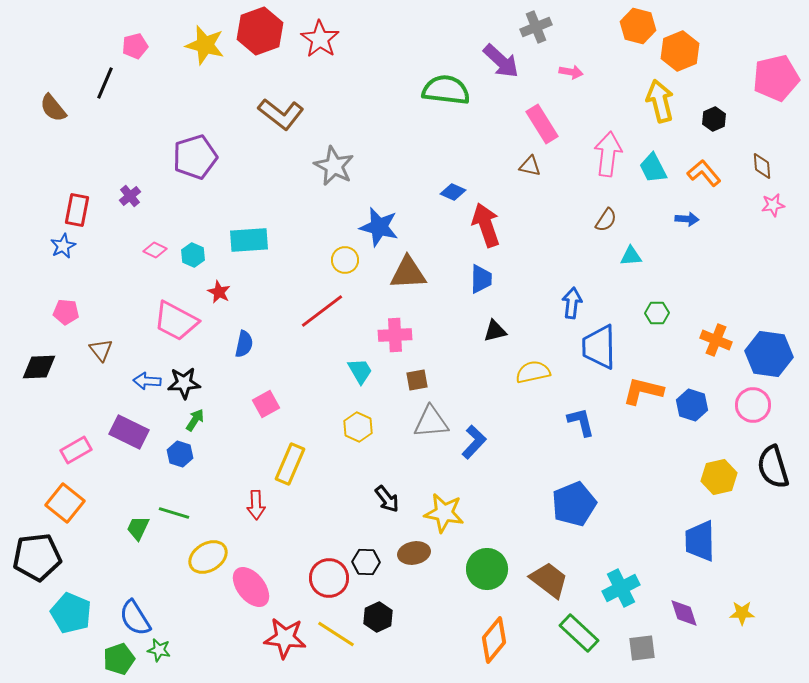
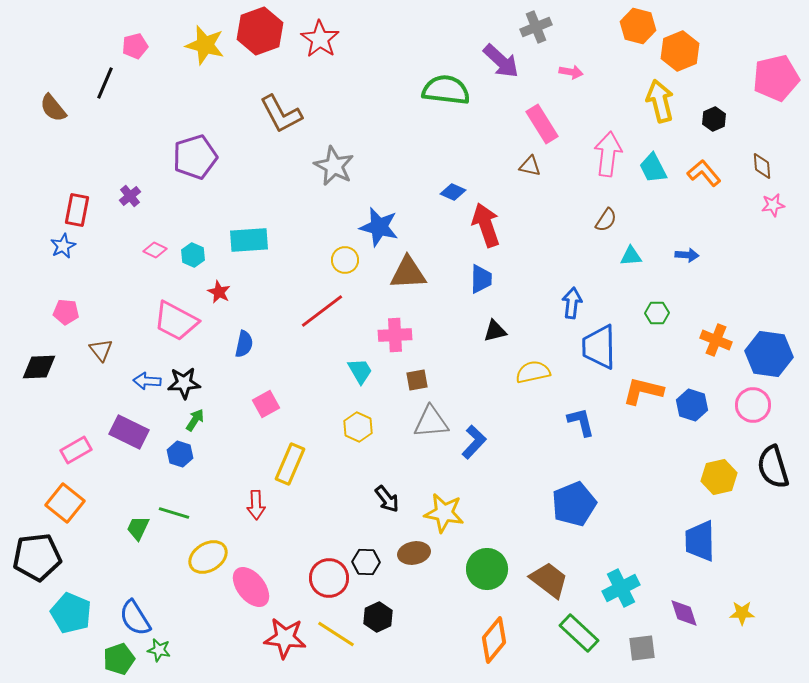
brown L-shape at (281, 114): rotated 24 degrees clockwise
blue arrow at (687, 219): moved 36 px down
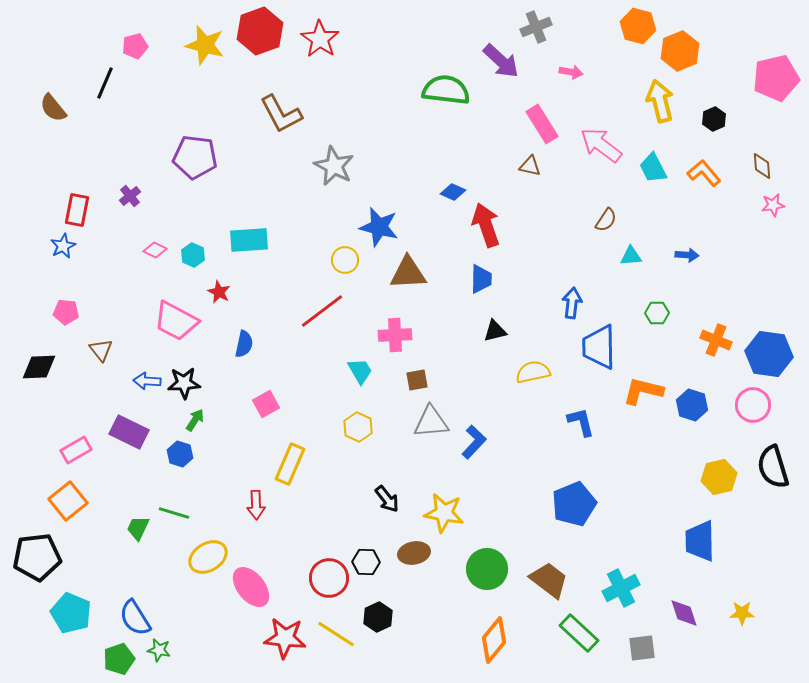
pink arrow at (608, 154): moved 7 px left, 9 px up; rotated 60 degrees counterclockwise
purple pentagon at (195, 157): rotated 24 degrees clockwise
orange square at (65, 503): moved 3 px right, 2 px up; rotated 12 degrees clockwise
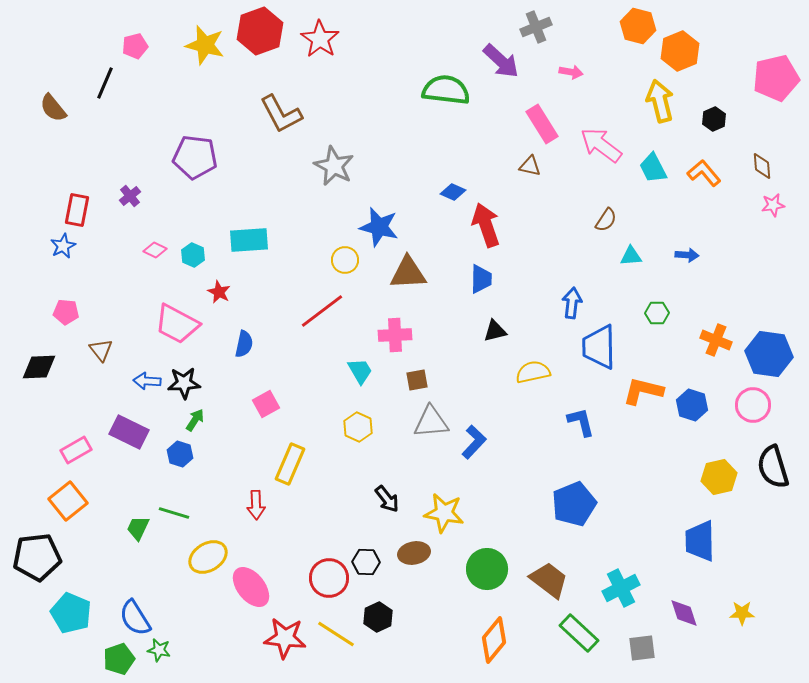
pink trapezoid at (176, 321): moved 1 px right, 3 px down
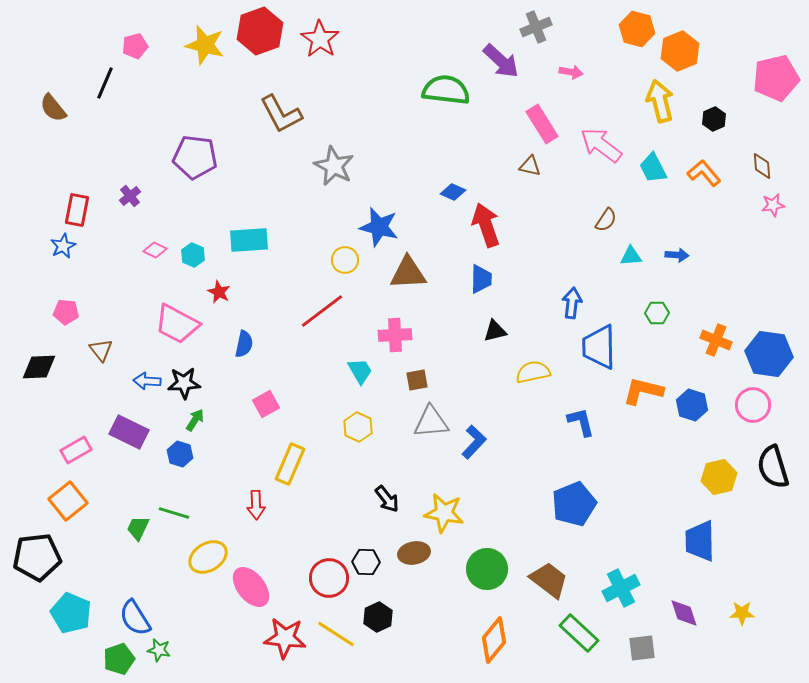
orange hexagon at (638, 26): moved 1 px left, 3 px down
blue arrow at (687, 255): moved 10 px left
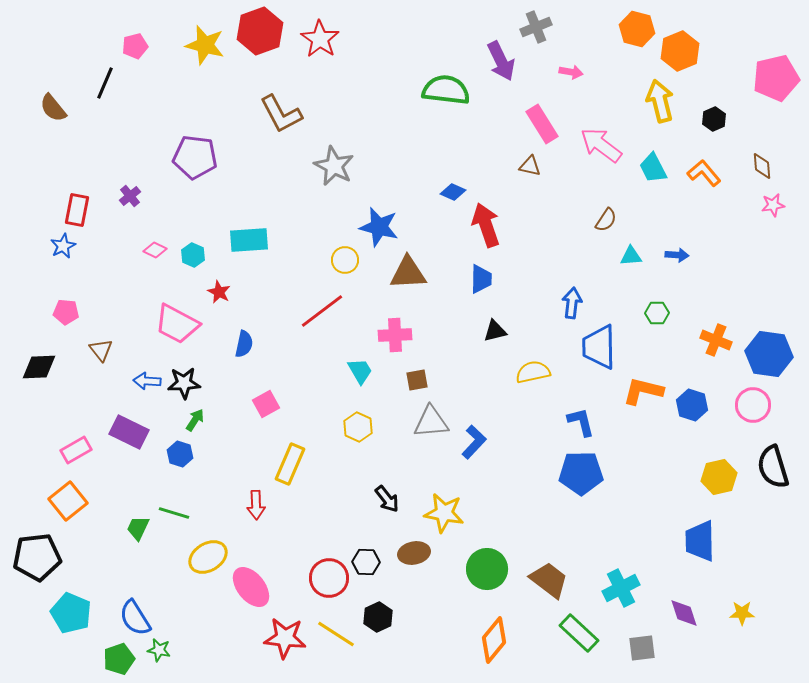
purple arrow at (501, 61): rotated 21 degrees clockwise
blue pentagon at (574, 504): moved 7 px right, 31 px up; rotated 21 degrees clockwise
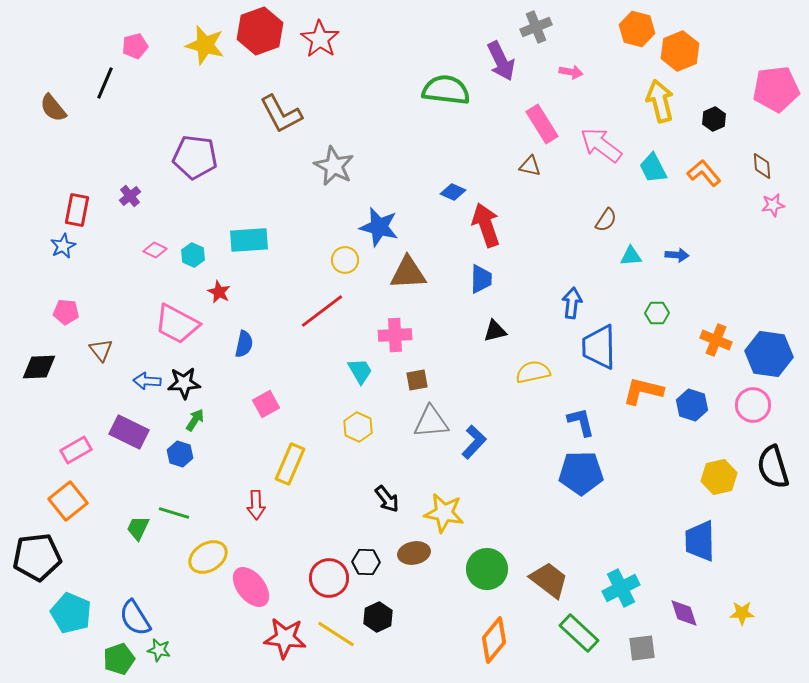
pink pentagon at (776, 78): moved 11 px down; rotated 6 degrees clockwise
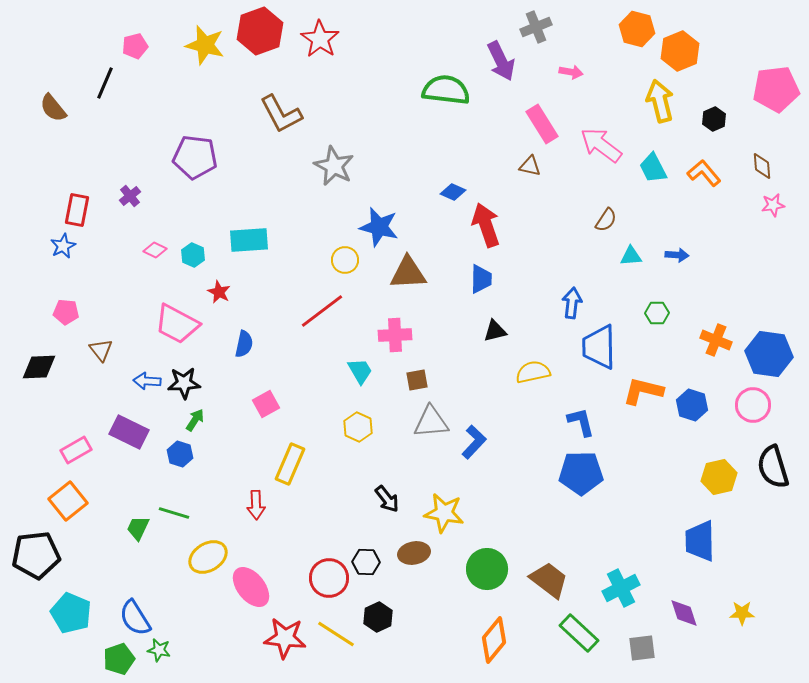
black pentagon at (37, 557): moved 1 px left, 2 px up
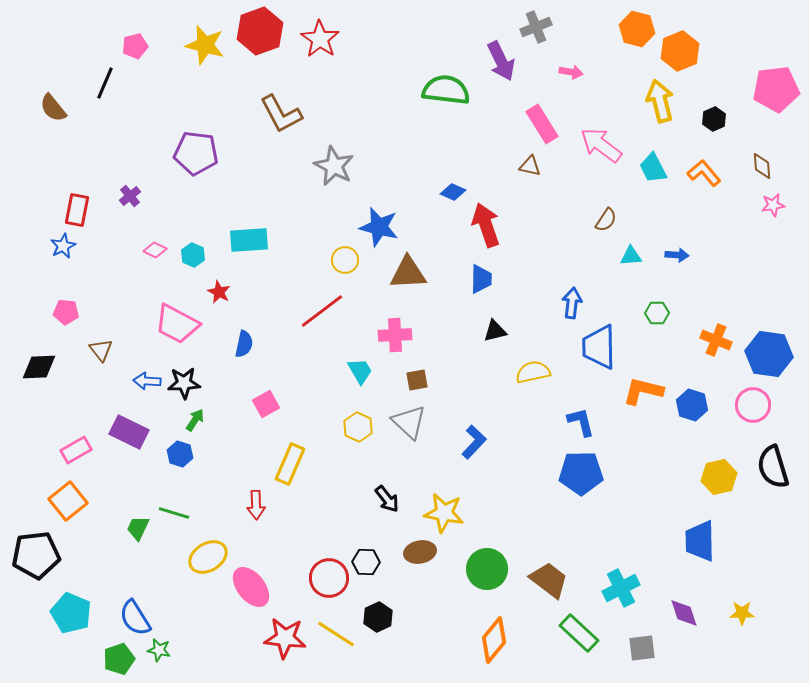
purple pentagon at (195, 157): moved 1 px right, 4 px up
gray triangle at (431, 422): moved 22 px left; rotated 48 degrees clockwise
brown ellipse at (414, 553): moved 6 px right, 1 px up
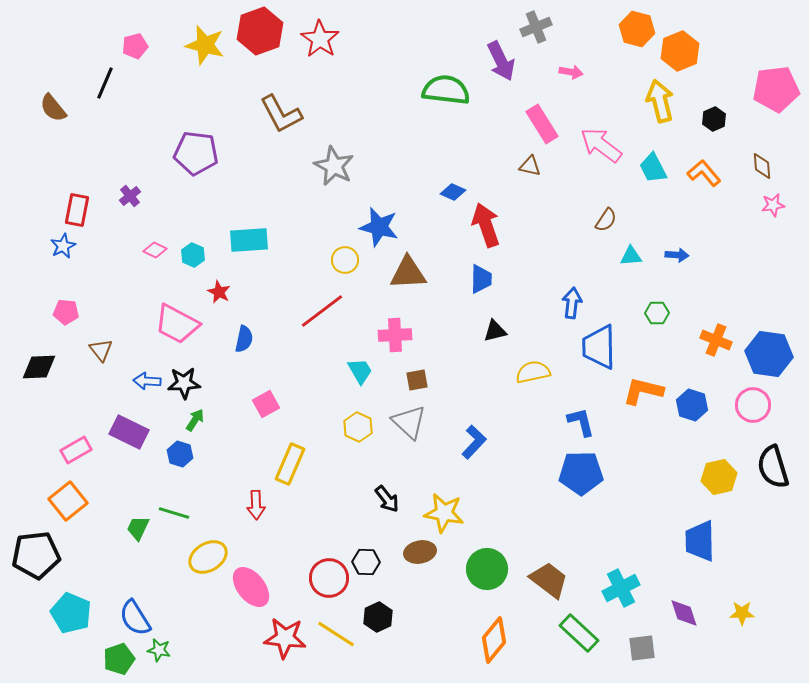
blue semicircle at (244, 344): moved 5 px up
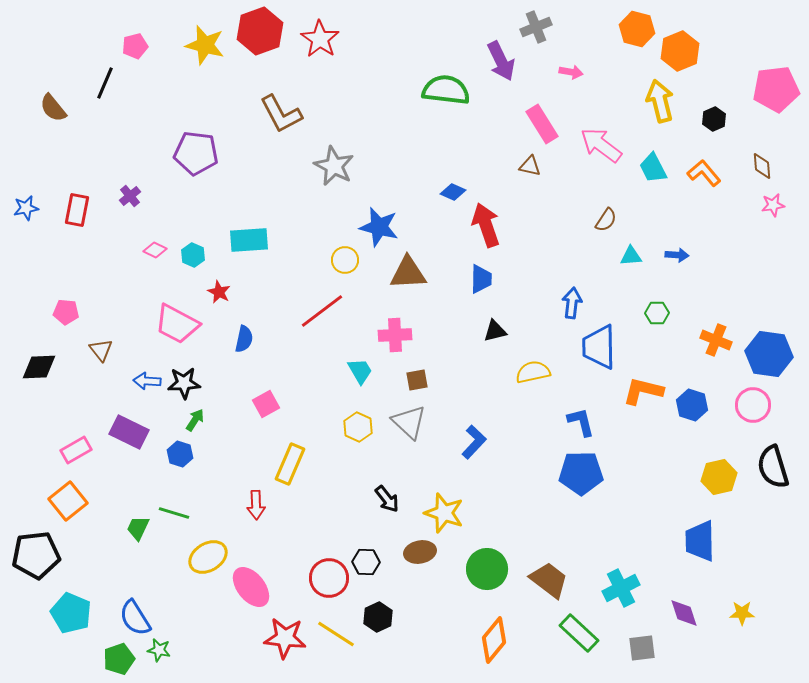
blue star at (63, 246): moved 37 px left, 38 px up; rotated 15 degrees clockwise
yellow star at (444, 513): rotated 9 degrees clockwise
